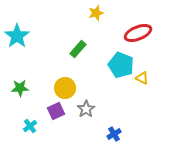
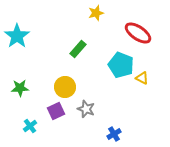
red ellipse: rotated 56 degrees clockwise
yellow circle: moved 1 px up
gray star: rotated 18 degrees counterclockwise
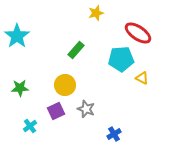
green rectangle: moved 2 px left, 1 px down
cyan pentagon: moved 6 px up; rotated 25 degrees counterclockwise
yellow circle: moved 2 px up
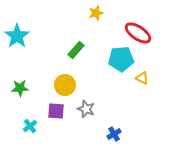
purple square: rotated 30 degrees clockwise
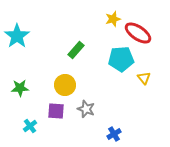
yellow star: moved 17 px right, 6 px down
yellow triangle: moved 2 px right; rotated 24 degrees clockwise
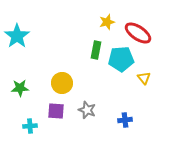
yellow star: moved 6 px left, 3 px down
green rectangle: moved 20 px right; rotated 30 degrees counterclockwise
yellow circle: moved 3 px left, 2 px up
gray star: moved 1 px right, 1 px down
cyan cross: rotated 32 degrees clockwise
blue cross: moved 11 px right, 14 px up; rotated 24 degrees clockwise
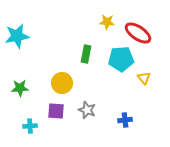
yellow star: rotated 21 degrees clockwise
cyan star: rotated 25 degrees clockwise
green rectangle: moved 10 px left, 4 px down
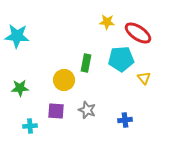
cyan star: rotated 15 degrees clockwise
green rectangle: moved 9 px down
yellow circle: moved 2 px right, 3 px up
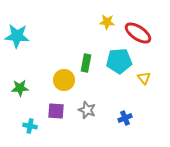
cyan pentagon: moved 2 px left, 2 px down
blue cross: moved 2 px up; rotated 16 degrees counterclockwise
cyan cross: rotated 16 degrees clockwise
